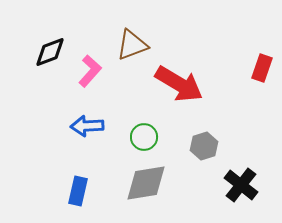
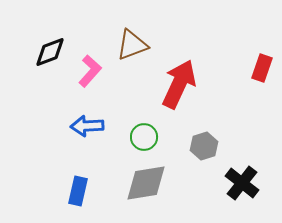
red arrow: rotated 96 degrees counterclockwise
black cross: moved 1 px right, 2 px up
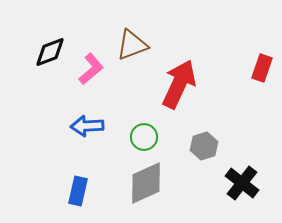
pink L-shape: moved 1 px right, 2 px up; rotated 8 degrees clockwise
gray diamond: rotated 15 degrees counterclockwise
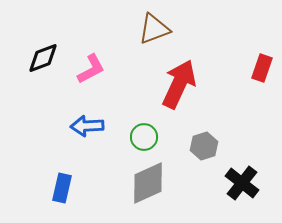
brown triangle: moved 22 px right, 16 px up
black diamond: moved 7 px left, 6 px down
pink L-shape: rotated 12 degrees clockwise
gray diamond: moved 2 px right
blue rectangle: moved 16 px left, 3 px up
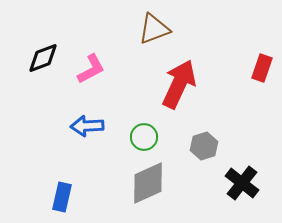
blue rectangle: moved 9 px down
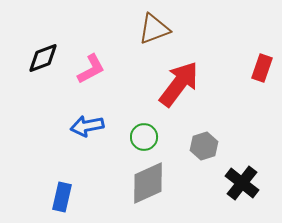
red arrow: rotated 12 degrees clockwise
blue arrow: rotated 8 degrees counterclockwise
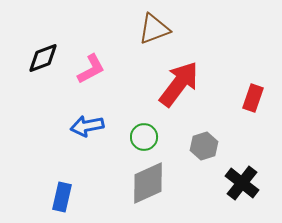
red rectangle: moved 9 px left, 30 px down
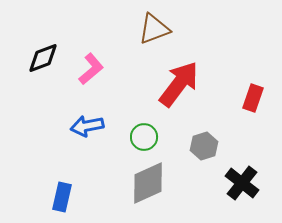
pink L-shape: rotated 12 degrees counterclockwise
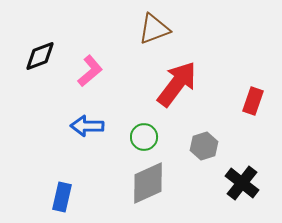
black diamond: moved 3 px left, 2 px up
pink L-shape: moved 1 px left, 2 px down
red arrow: moved 2 px left
red rectangle: moved 3 px down
blue arrow: rotated 12 degrees clockwise
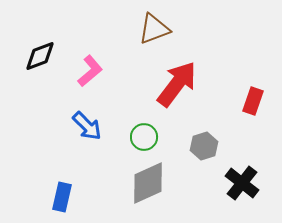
blue arrow: rotated 136 degrees counterclockwise
